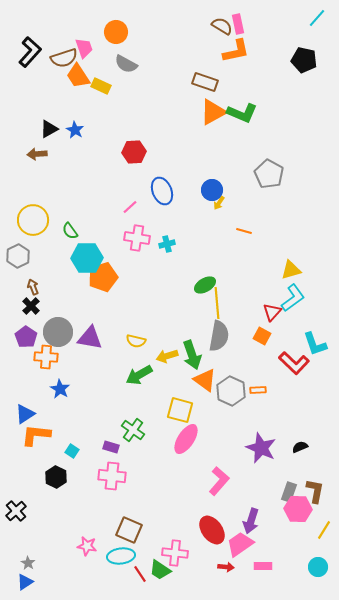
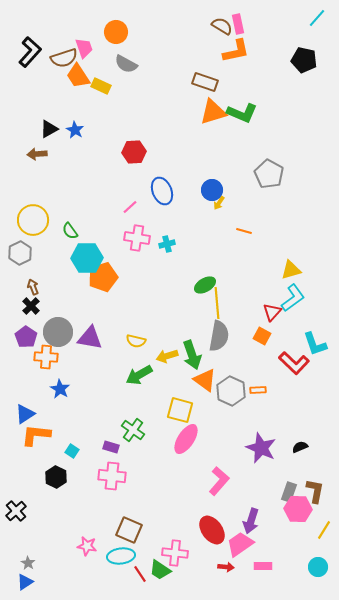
orange triangle at (213, 112): rotated 12 degrees clockwise
gray hexagon at (18, 256): moved 2 px right, 3 px up
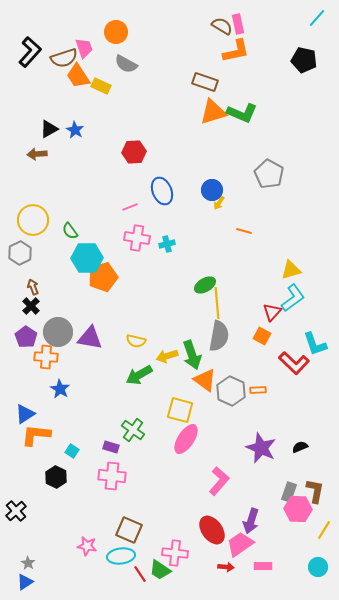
pink line at (130, 207): rotated 21 degrees clockwise
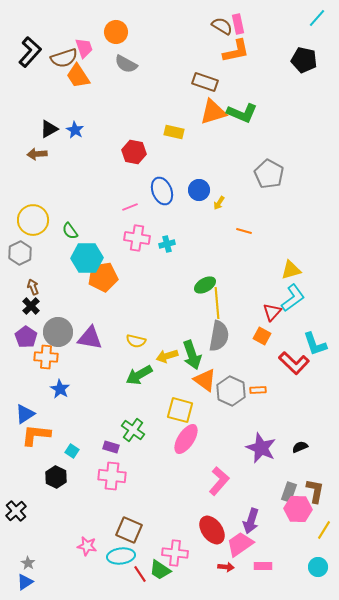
yellow rectangle at (101, 86): moved 73 px right, 46 px down; rotated 12 degrees counterclockwise
red hexagon at (134, 152): rotated 15 degrees clockwise
blue circle at (212, 190): moved 13 px left
orange pentagon at (103, 277): rotated 8 degrees clockwise
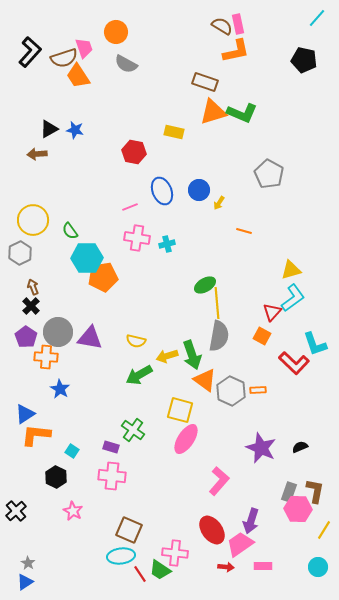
blue star at (75, 130): rotated 18 degrees counterclockwise
pink star at (87, 546): moved 14 px left, 35 px up; rotated 18 degrees clockwise
